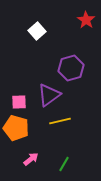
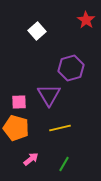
purple triangle: rotated 25 degrees counterclockwise
yellow line: moved 7 px down
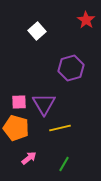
purple triangle: moved 5 px left, 9 px down
pink arrow: moved 2 px left, 1 px up
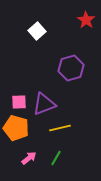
purple triangle: rotated 40 degrees clockwise
green line: moved 8 px left, 6 px up
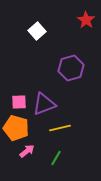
pink arrow: moved 2 px left, 7 px up
